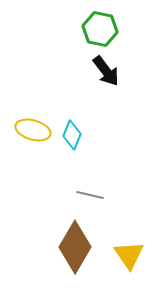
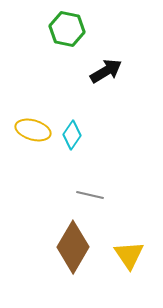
green hexagon: moved 33 px left
black arrow: rotated 84 degrees counterclockwise
cyan diamond: rotated 12 degrees clockwise
brown diamond: moved 2 px left
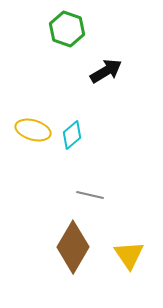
green hexagon: rotated 8 degrees clockwise
cyan diamond: rotated 16 degrees clockwise
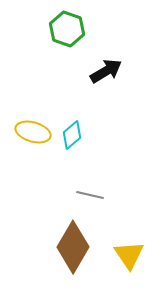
yellow ellipse: moved 2 px down
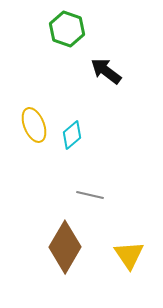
black arrow: rotated 112 degrees counterclockwise
yellow ellipse: moved 1 px right, 7 px up; rotated 52 degrees clockwise
brown diamond: moved 8 px left
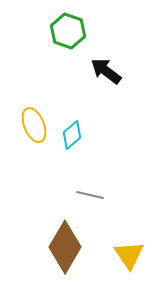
green hexagon: moved 1 px right, 2 px down
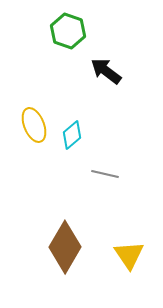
gray line: moved 15 px right, 21 px up
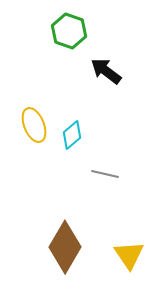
green hexagon: moved 1 px right
